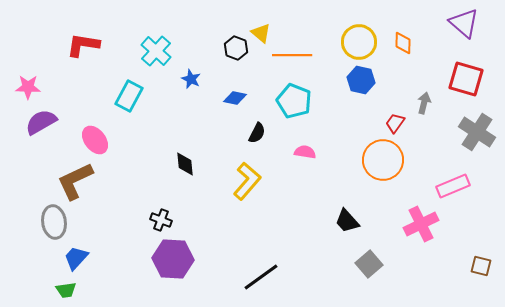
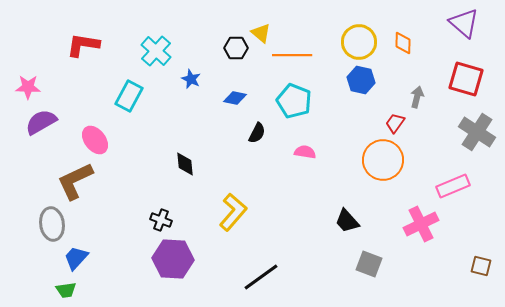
black hexagon: rotated 20 degrees counterclockwise
gray arrow: moved 7 px left, 6 px up
yellow L-shape: moved 14 px left, 31 px down
gray ellipse: moved 2 px left, 2 px down
gray square: rotated 28 degrees counterclockwise
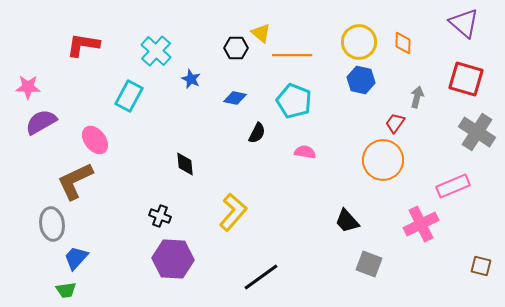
black cross: moved 1 px left, 4 px up
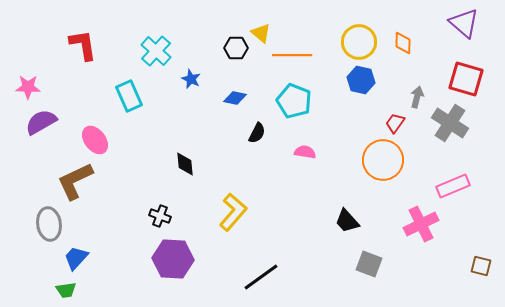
red L-shape: rotated 72 degrees clockwise
cyan rectangle: rotated 52 degrees counterclockwise
gray cross: moved 27 px left, 9 px up
gray ellipse: moved 3 px left
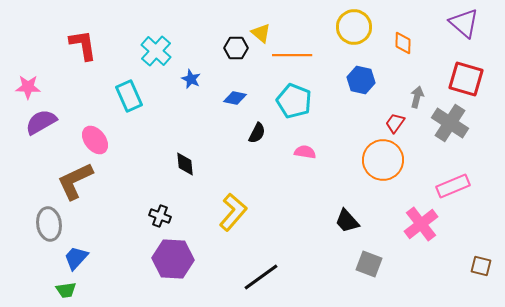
yellow circle: moved 5 px left, 15 px up
pink cross: rotated 12 degrees counterclockwise
